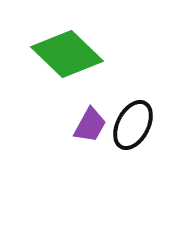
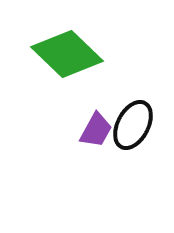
purple trapezoid: moved 6 px right, 5 px down
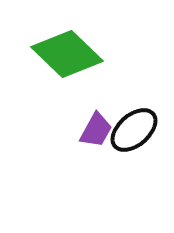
black ellipse: moved 1 px right, 5 px down; rotated 21 degrees clockwise
